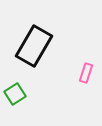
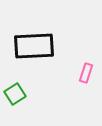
black rectangle: rotated 57 degrees clockwise
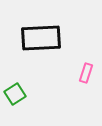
black rectangle: moved 7 px right, 8 px up
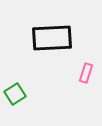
black rectangle: moved 11 px right
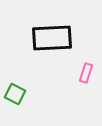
green square: rotated 30 degrees counterclockwise
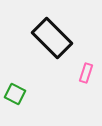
black rectangle: rotated 48 degrees clockwise
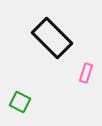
green square: moved 5 px right, 8 px down
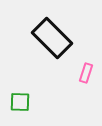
green square: rotated 25 degrees counterclockwise
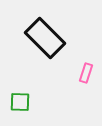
black rectangle: moved 7 px left
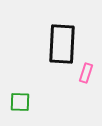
black rectangle: moved 17 px right, 6 px down; rotated 48 degrees clockwise
